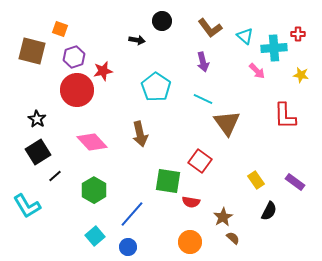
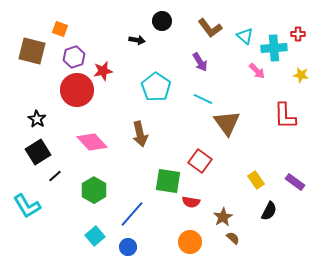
purple arrow: moved 3 px left; rotated 18 degrees counterclockwise
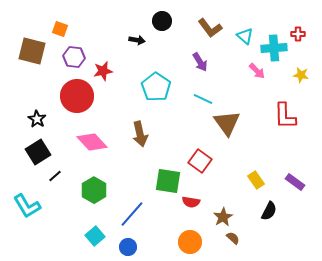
purple hexagon: rotated 25 degrees clockwise
red circle: moved 6 px down
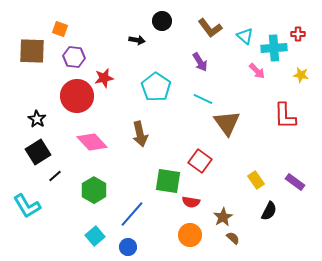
brown square: rotated 12 degrees counterclockwise
red star: moved 1 px right, 7 px down
orange circle: moved 7 px up
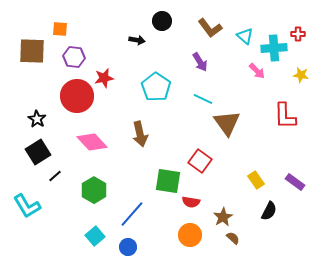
orange square: rotated 14 degrees counterclockwise
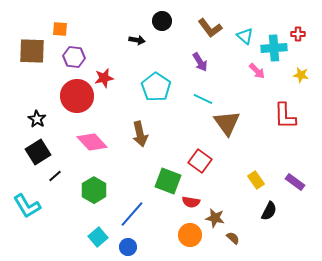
green square: rotated 12 degrees clockwise
brown star: moved 8 px left, 1 px down; rotated 30 degrees counterclockwise
cyan square: moved 3 px right, 1 px down
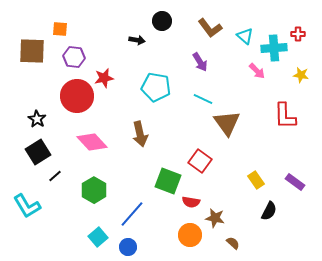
cyan pentagon: rotated 24 degrees counterclockwise
brown semicircle: moved 5 px down
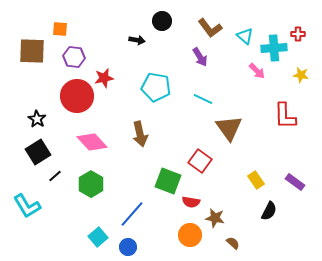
purple arrow: moved 5 px up
brown triangle: moved 2 px right, 5 px down
green hexagon: moved 3 px left, 6 px up
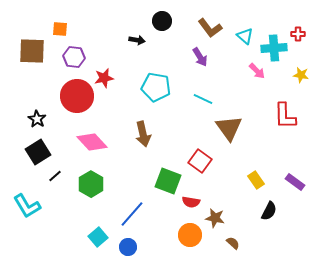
brown arrow: moved 3 px right
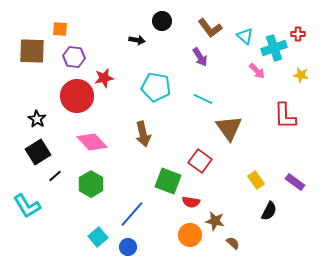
cyan cross: rotated 15 degrees counterclockwise
brown star: moved 3 px down
